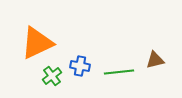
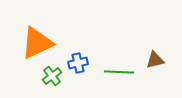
blue cross: moved 2 px left, 3 px up; rotated 24 degrees counterclockwise
green line: rotated 8 degrees clockwise
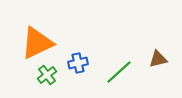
brown triangle: moved 3 px right, 1 px up
green line: rotated 44 degrees counterclockwise
green cross: moved 5 px left, 1 px up
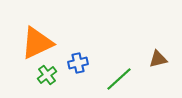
green line: moved 7 px down
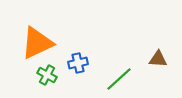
brown triangle: rotated 18 degrees clockwise
green cross: rotated 24 degrees counterclockwise
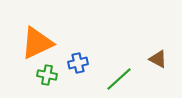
brown triangle: rotated 24 degrees clockwise
green cross: rotated 18 degrees counterclockwise
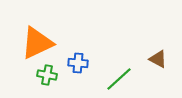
blue cross: rotated 18 degrees clockwise
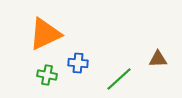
orange triangle: moved 8 px right, 9 px up
brown triangle: rotated 30 degrees counterclockwise
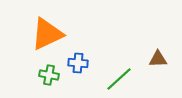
orange triangle: moved 2 px right
green cross: moved 2 px right
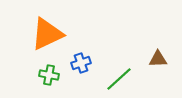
blue cross: moved 3 px right; rotated 24 degrees counterclockwise
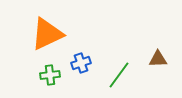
green cross: moved 1 px right; rotated 18 degrees counterclockwise
green line: moved 4 px up; rotated 12 degrees counterclockwise
